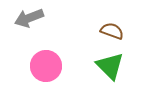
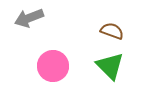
pink circle: moved 7 px right
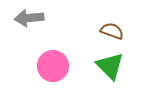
gray arrow: rotated 16 degrees clockwise
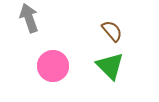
gray arrow: rotated 76 degrees clockwise
brown semicircle: rotated 30 degrees clockwise
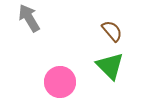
gray arrow: rotated 12 degrees counterclockwise
pink circle: moved 7 px right, 16 px down
